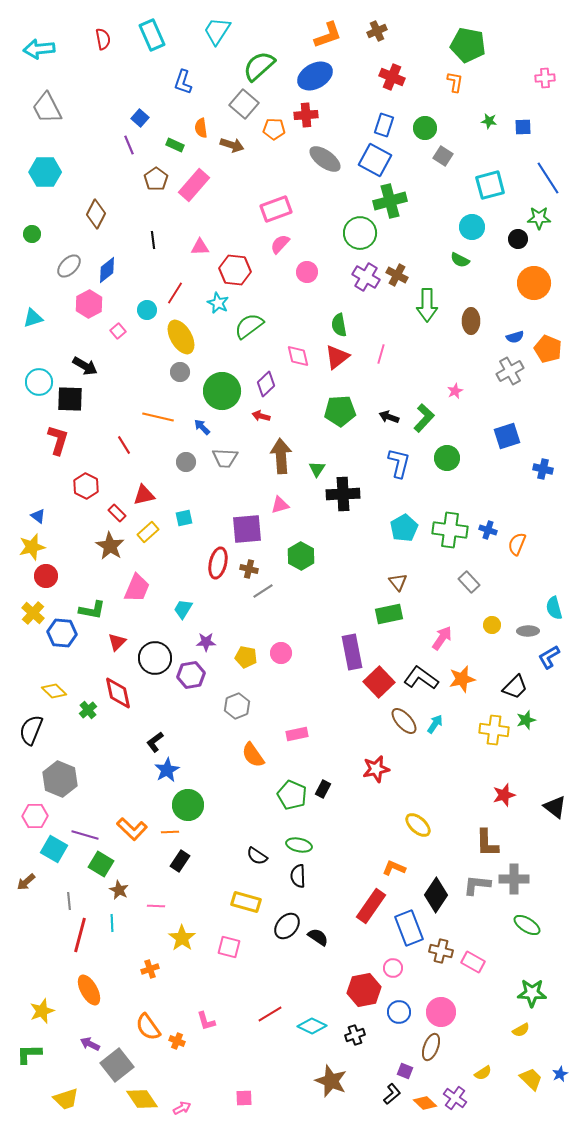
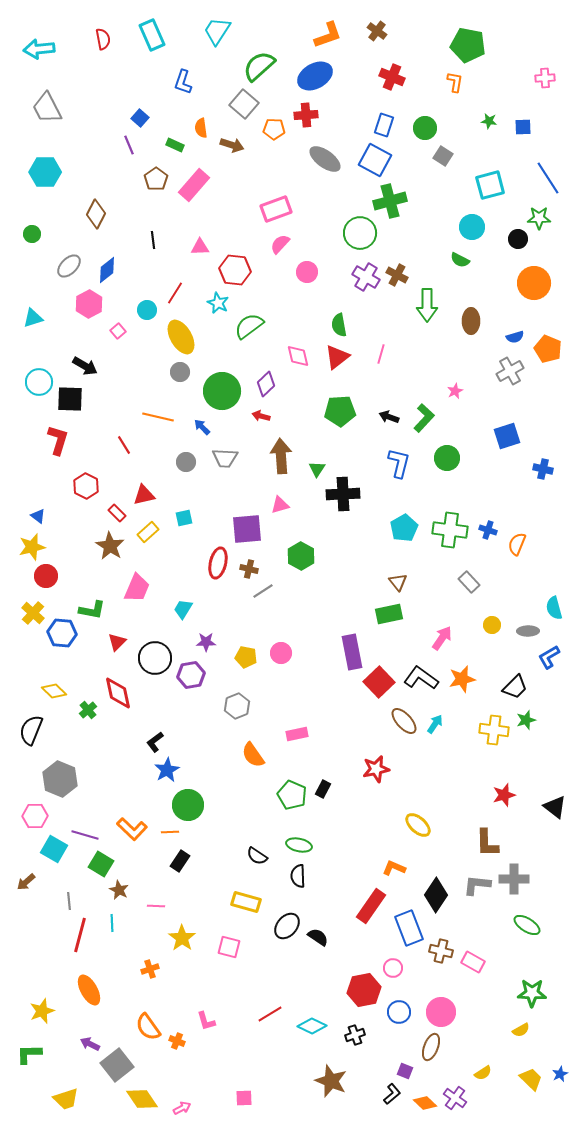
brown cross at (377, 31): rotated 30 degrees counterclockwise
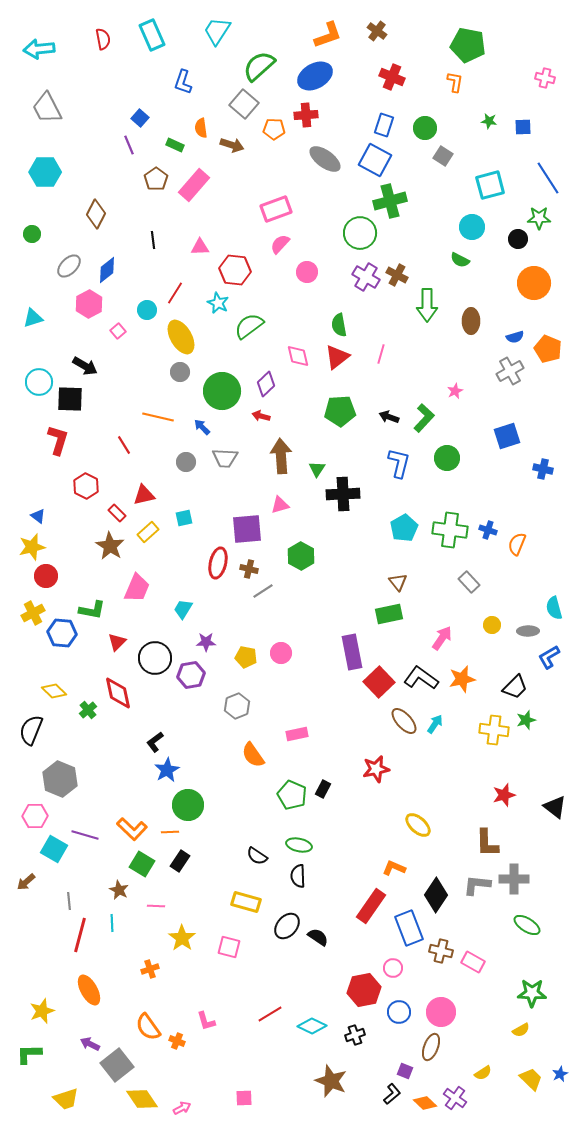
pink cross at (545, 78): rotated 18 degrees clockwise
yellow cross at (33, 613): rotated 20 degrees clockwise
green square at (101, 864): moved 41 px right
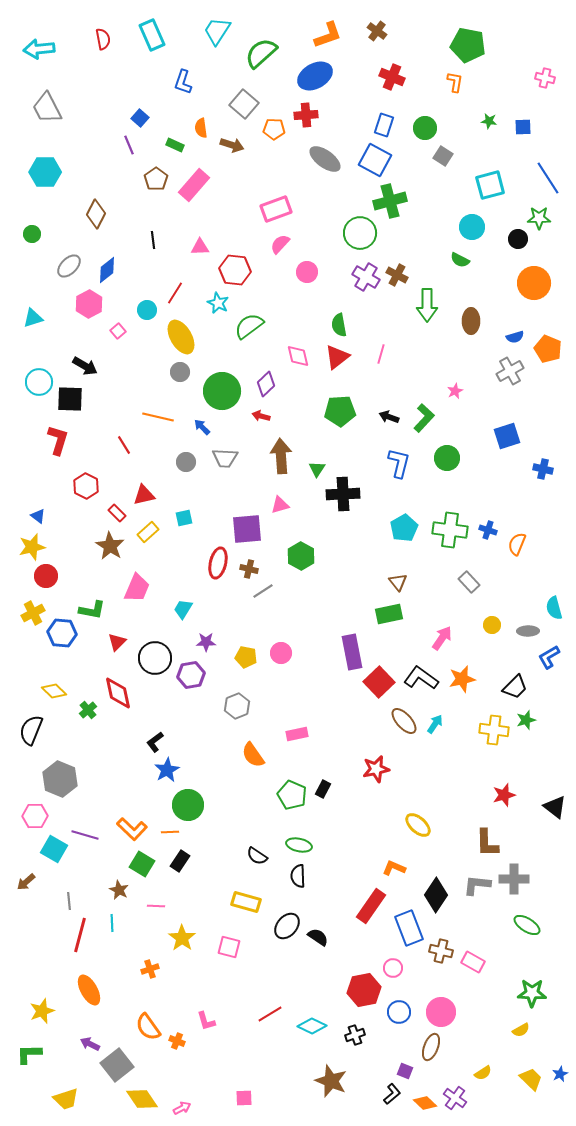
green semicircle at (259, 66): moved 2 px right, 13 px up
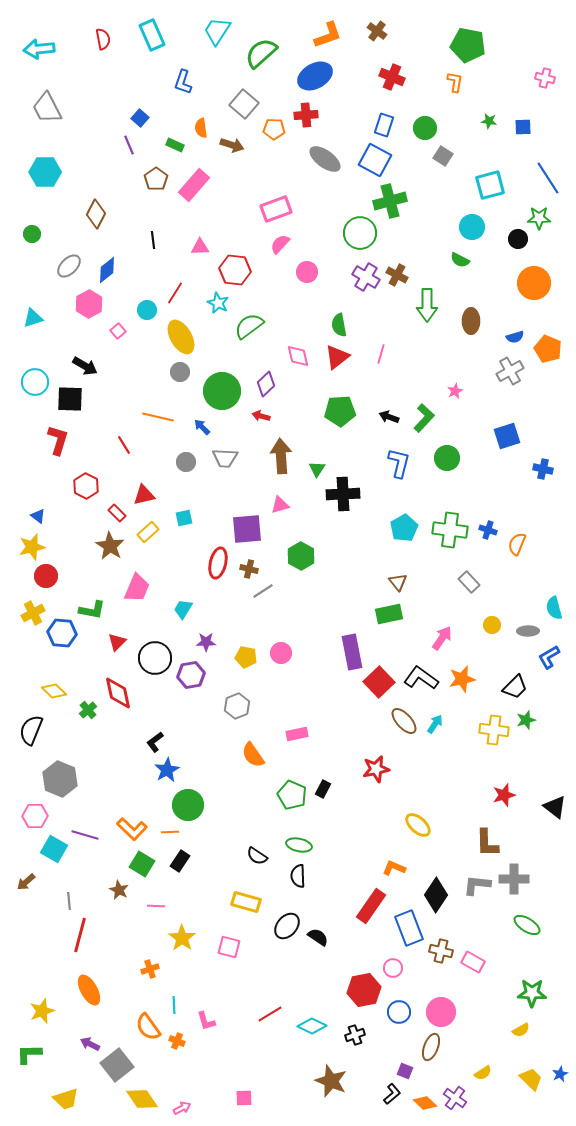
cyan circle at (39, 382): moved 4 px left
cyan line at (112, 923): moved 62 px right, 82 px down
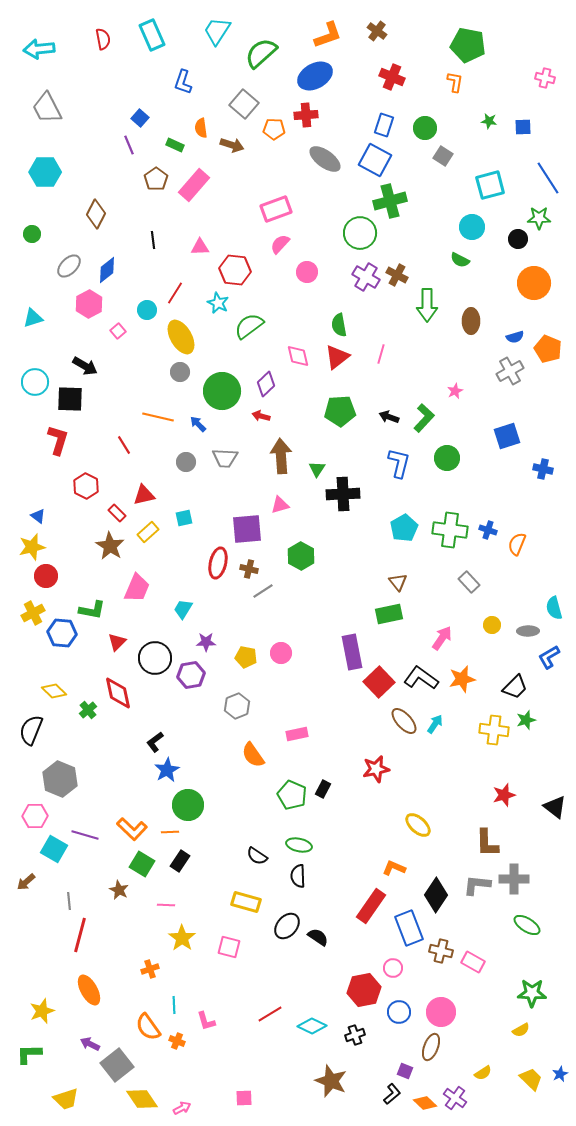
blue arrow at (202, 427): moved 4 px left, 3 px up
pink line at (156, 906): moved 10 px right, 1 px up
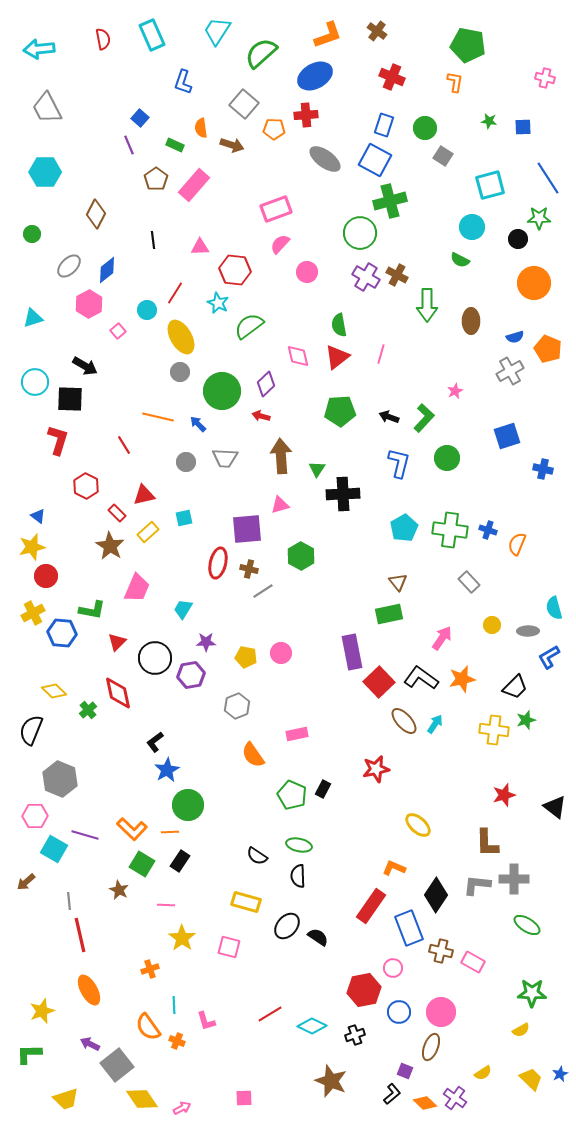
red line at (80, 935): rotated 28 degrees counterclockwise
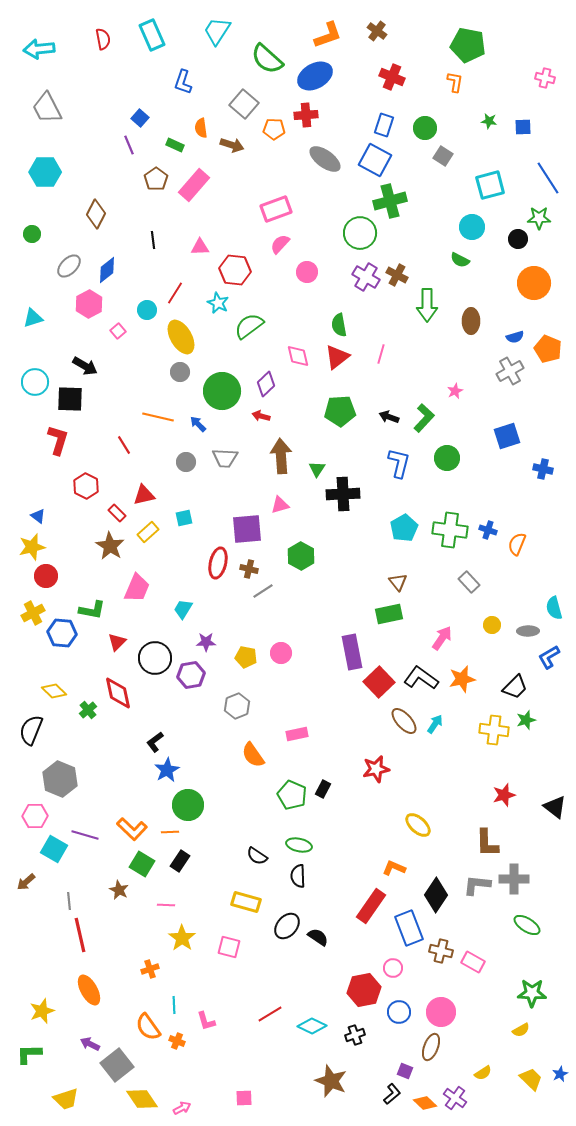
green semicircle at (261, 53): moved 6 px right, 6 px down; rotated 96 degrees counterclockwise
